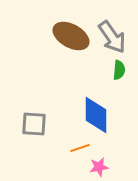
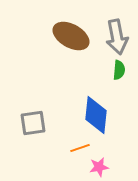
gray arrow: moved 5 px right; rotated 24 degrees clockwise
blue diamond: rotated 6 degrees clockwise
gray square: moved 1 px left, 1 px up; rotated 12 degrees counterclockwise
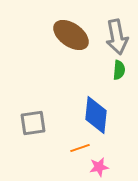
brown ellipse: moved 1 px up; rotated 6 degrees clockwise
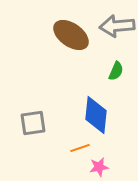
gray arrow: moved 11 px up; rotated 96 degrees clockwise
green semicircle: moved 3 px left, 1 px down; rotated 18 degrees clockwise
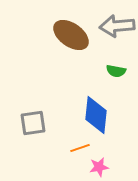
green semicircle: rotated 78 degrees clockwise
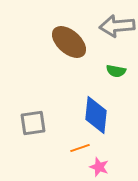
brown ellipse: moved 2 px left, 7 px down; rotated 6 degrees clockwise
pink star: rotated 30 degrees clockwise
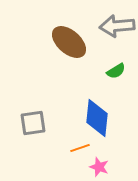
green semicircle: rotated 42 degrees counterclockwise
blue diamond: moved 1 px right, 3 px down
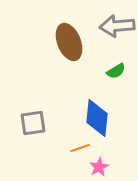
brown ellipse: rotated 27 degrees clockwise
pink star: rotated 24 degrees clockwise
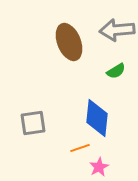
gray arrow: moved 4 px down
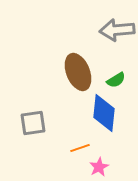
brown ellipse: moved 9 px right, 30 px down
green semicircle: moved 9 px down
blue diamond: moved 7 px right, 5 px up
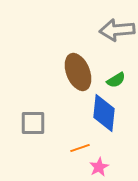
gray square: rotated 8 degrees clockwise
